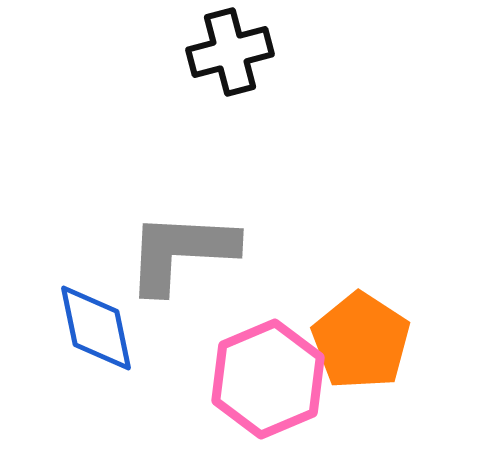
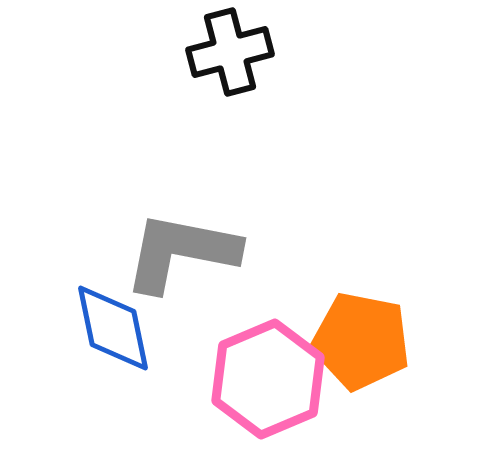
gray L-shape: rotated 8 degrees clockwise
blue diamond: moved 17 px right
orange pentagon: rotated 22 degrees counterclockwise
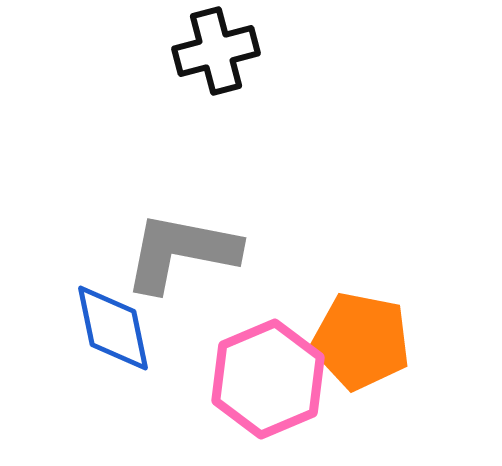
black cross: moved 14 px left, 1 px up
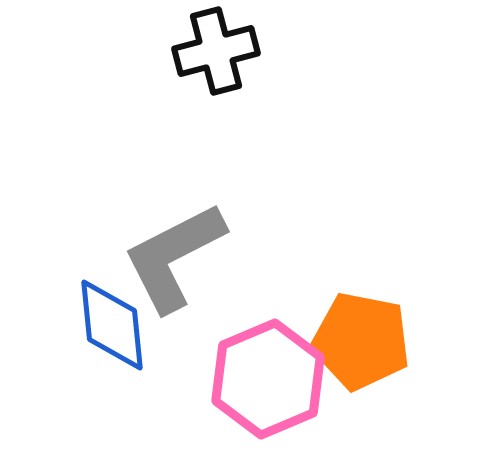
gray L-shape: moved 7 px left, 5 px down; rotated 38 degrees counterclockwise
blue diamond: moved 1 px left, 3 px up; rotated 6 degrees clockwise
